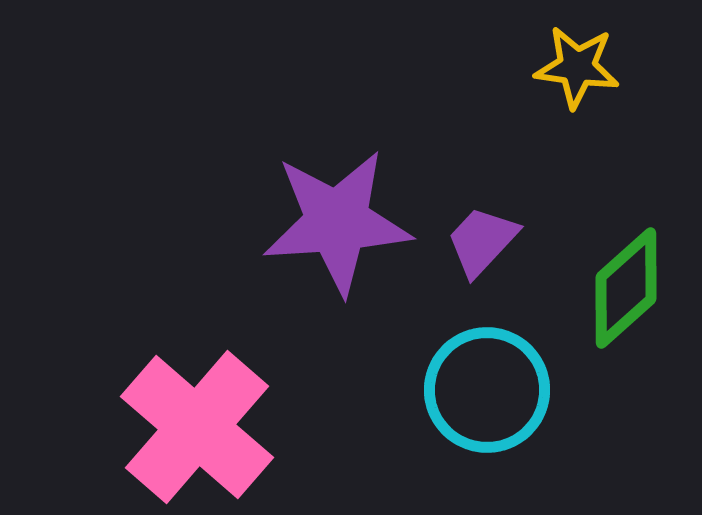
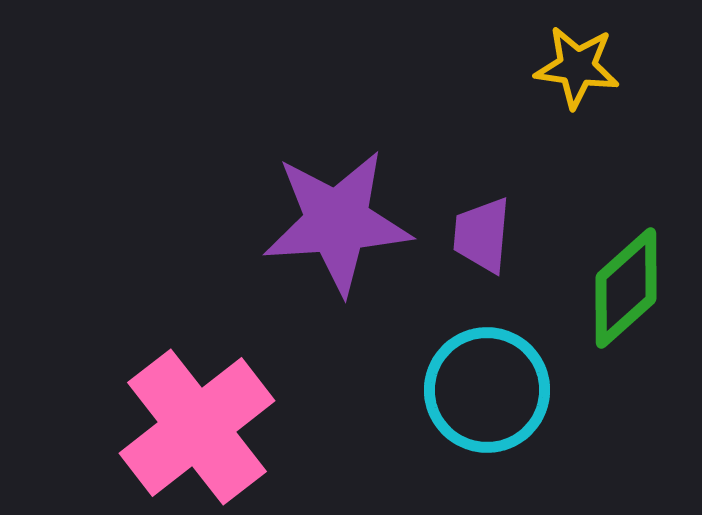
purple trapezoid: moved 6 px up; rotated 38 degrees counterclockwise
pink cross: rotated 11 degrees clockwise
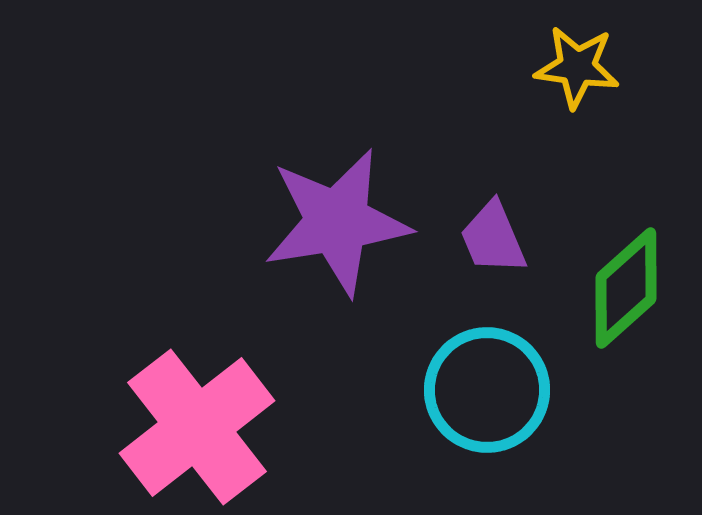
purple star: rotated 5 degrees counterclockwise
purple trapezoid: moved 11 px right, 3 px down; rotated 28 degrees counterclockwise
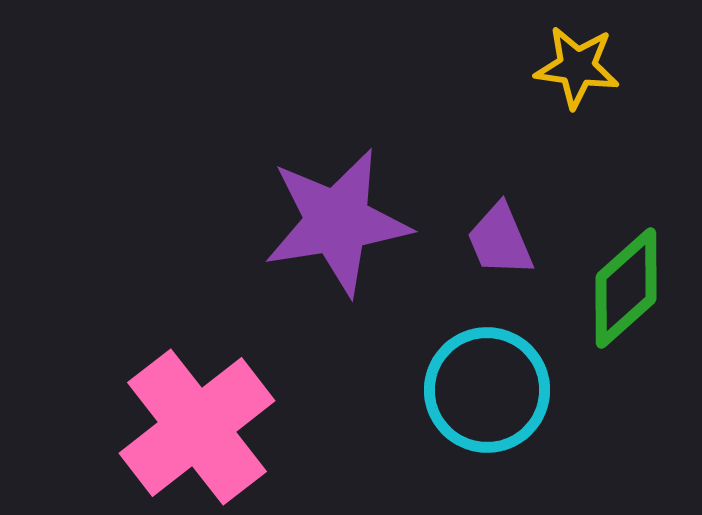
purple trapezoid: moved 7 px right, 2 px down
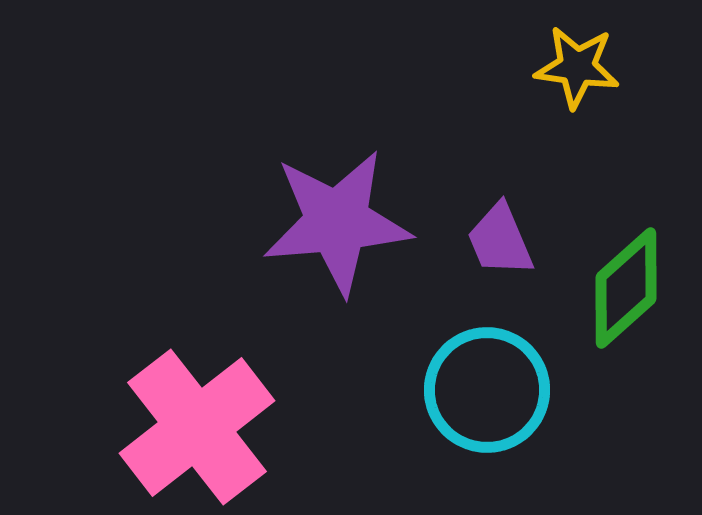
purple star: rotated 4 degrees clockwise
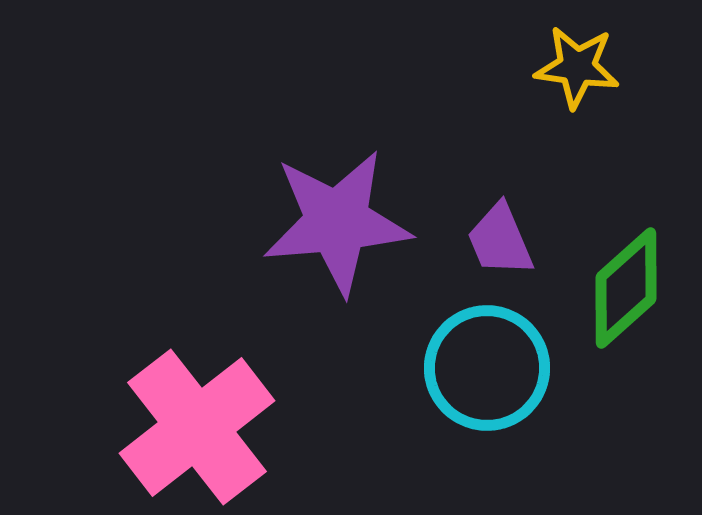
cyan circle: moved 22 px up
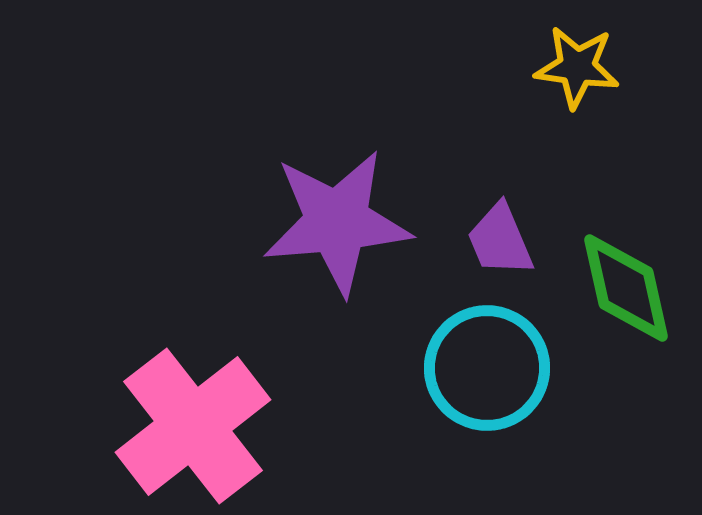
green diamond: rotated 61 degrees counterclockwise
pink cross: moved 4 px left, 1 px up
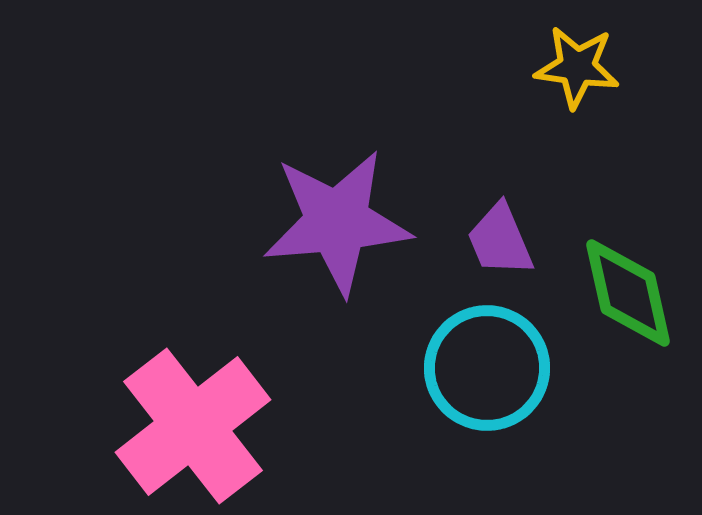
green diamond: moved 2 px right, 5 px down
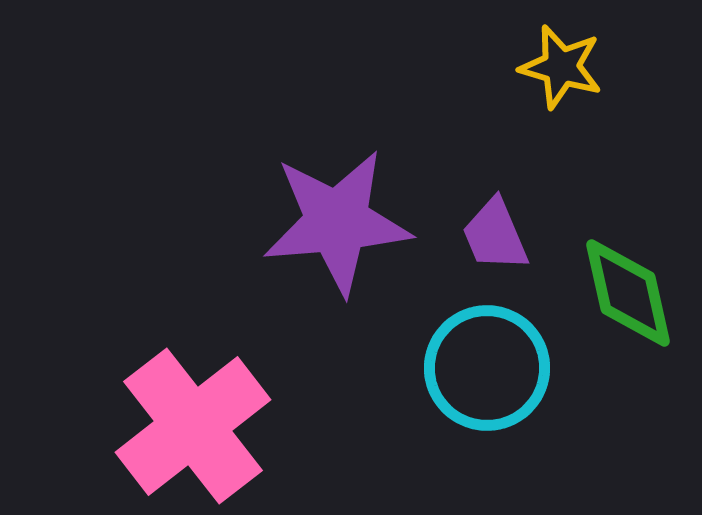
yellow star: moved 16 px left; rotated 8 degrees clockwise
purple trapezoid: moved 5 px left, 5 px up
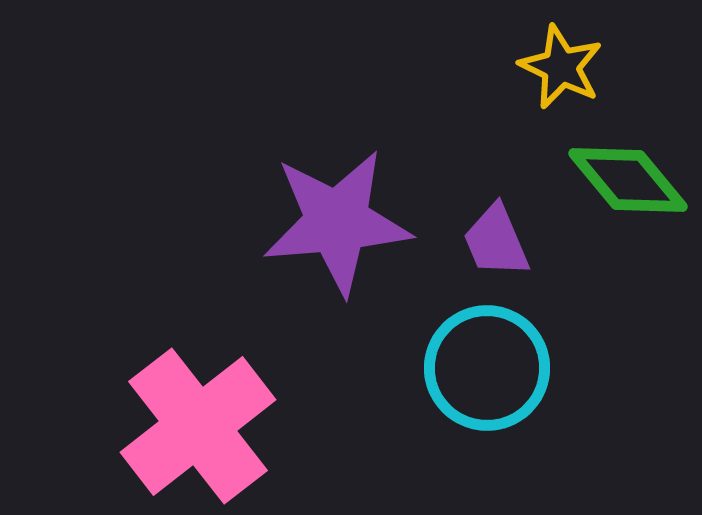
yellow star: rotated 10 degrees clockwise
purple trapezoid: moved 1 px right, 6 px down
green diamond: moved 113 px up; rotated 27 degrees counterclockwise
pink cross: moved 5 px right
